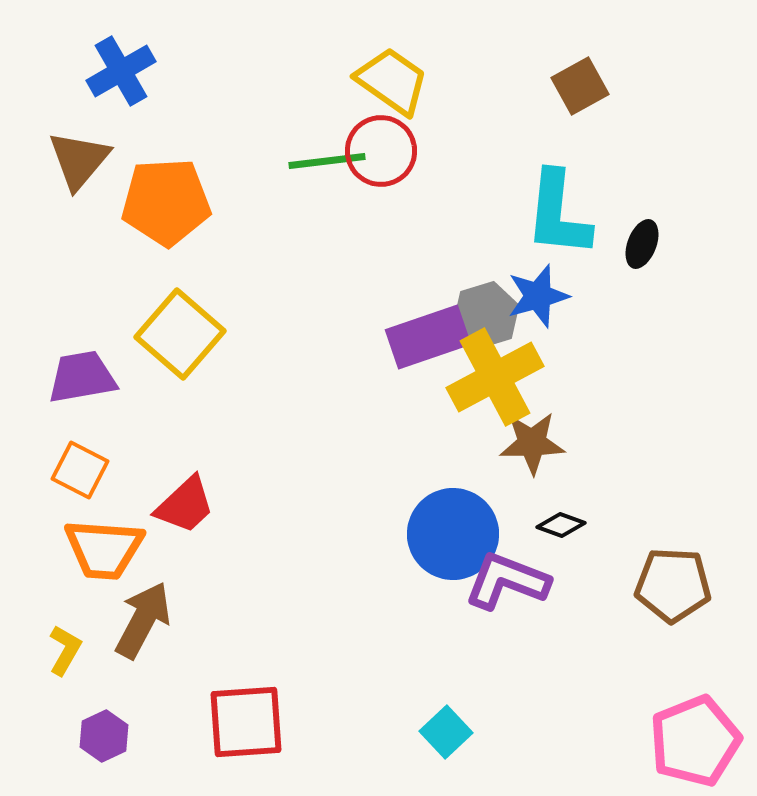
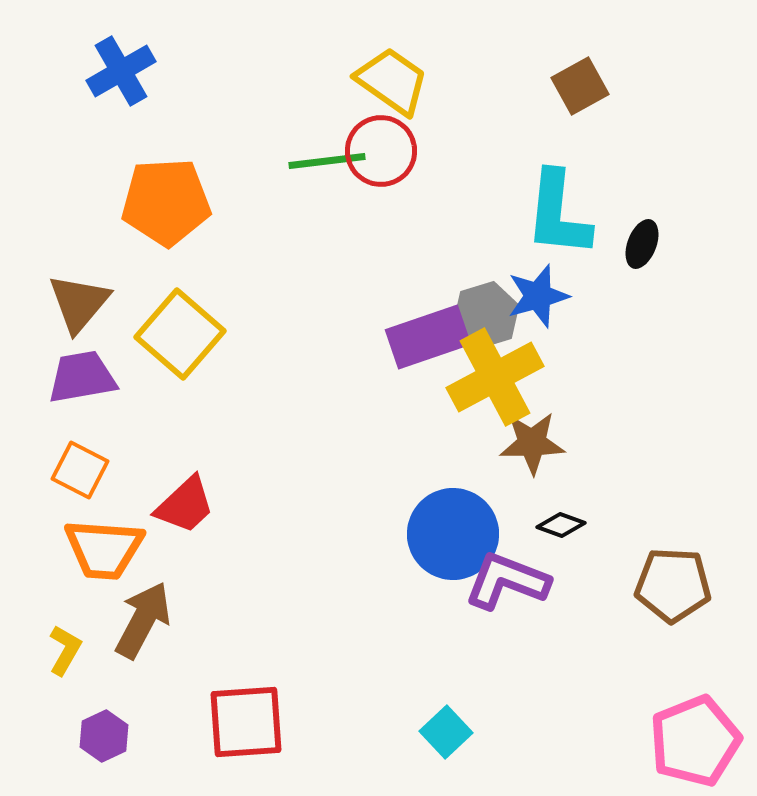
brown triangle: moved 143 px down
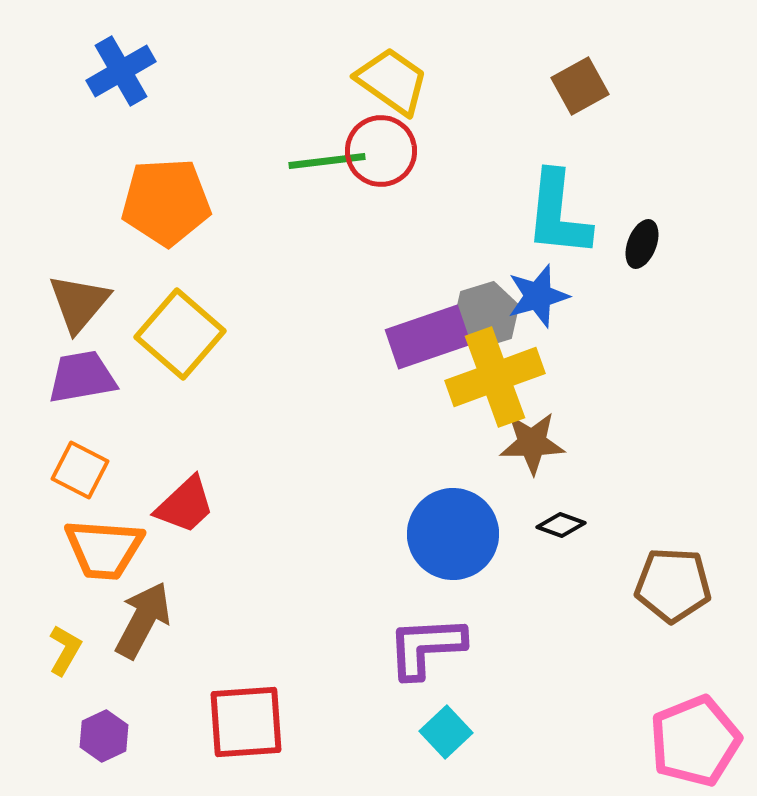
yellow cross: rotated 8 degrees clockwise
purple L-shape: moved 81 px left, 66 px down; rotated 24 degrees counterclockwise
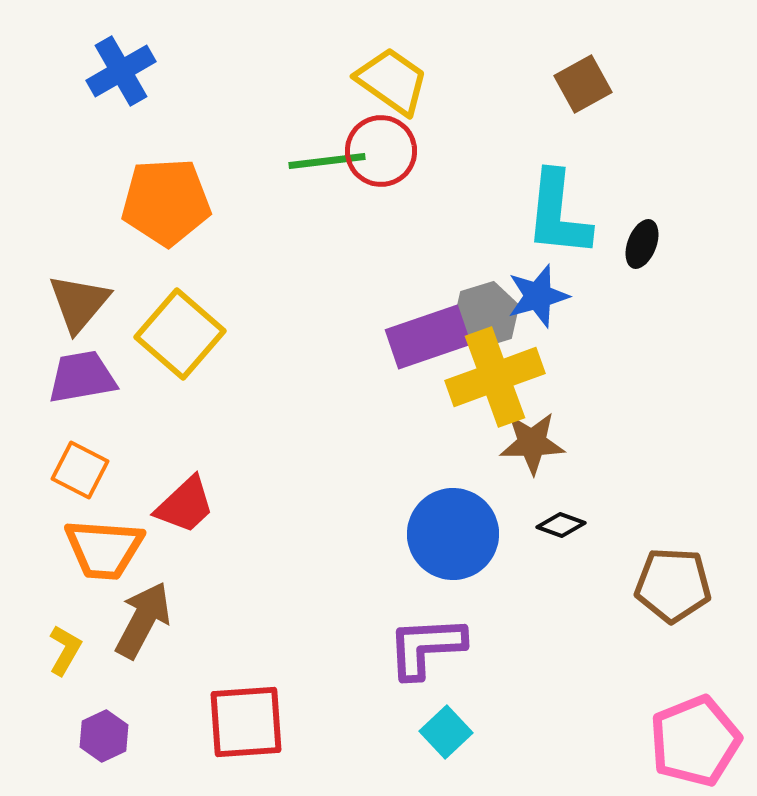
brown square: moved 3 px right, 2 px up
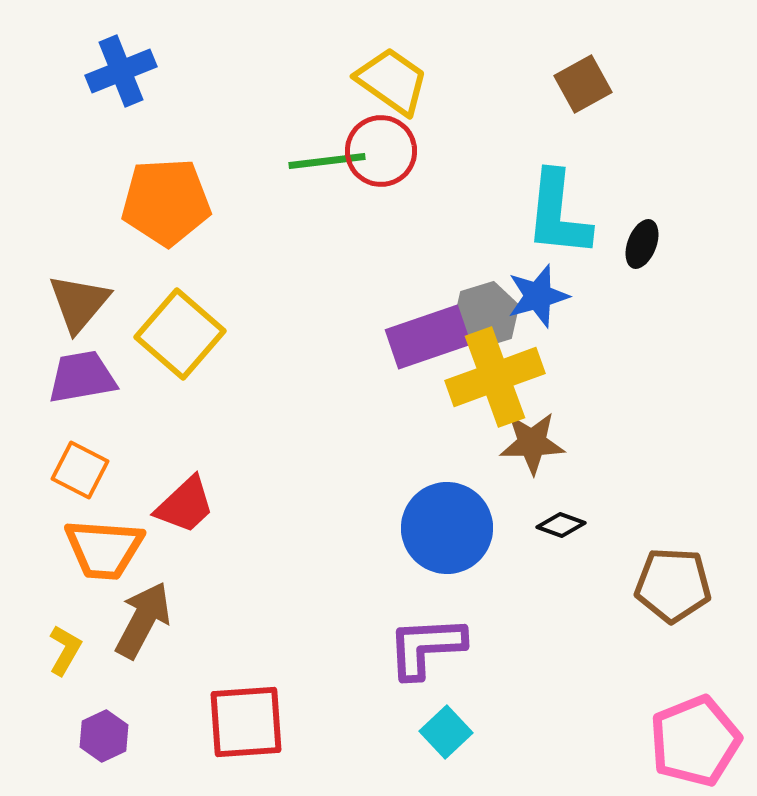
blue cross: rotated 8 degrees clockwise
blue circle: moved 6 px left, 6 px up
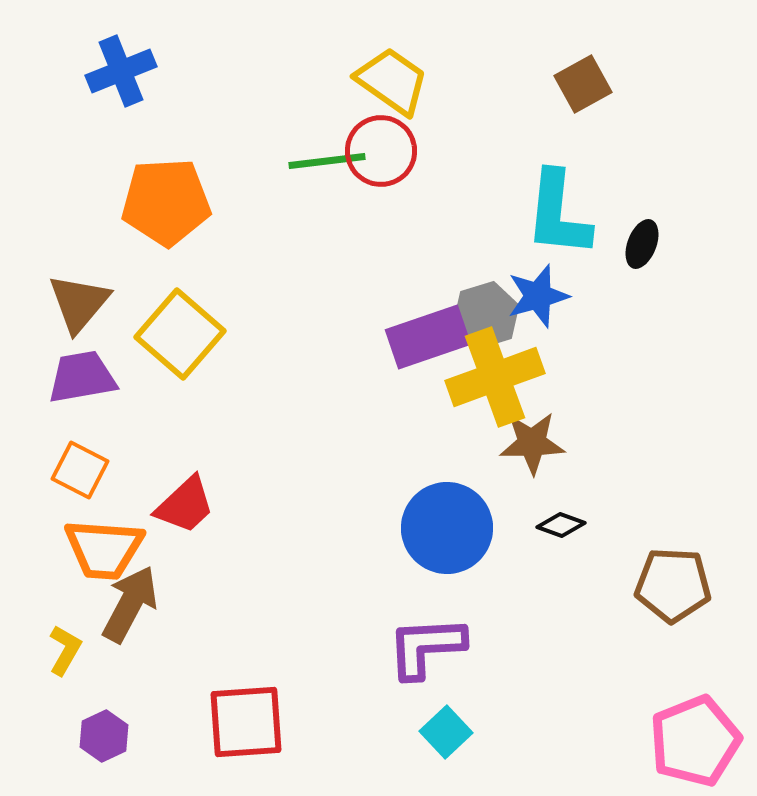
brown arrow: moved 13 px left, 16 px up
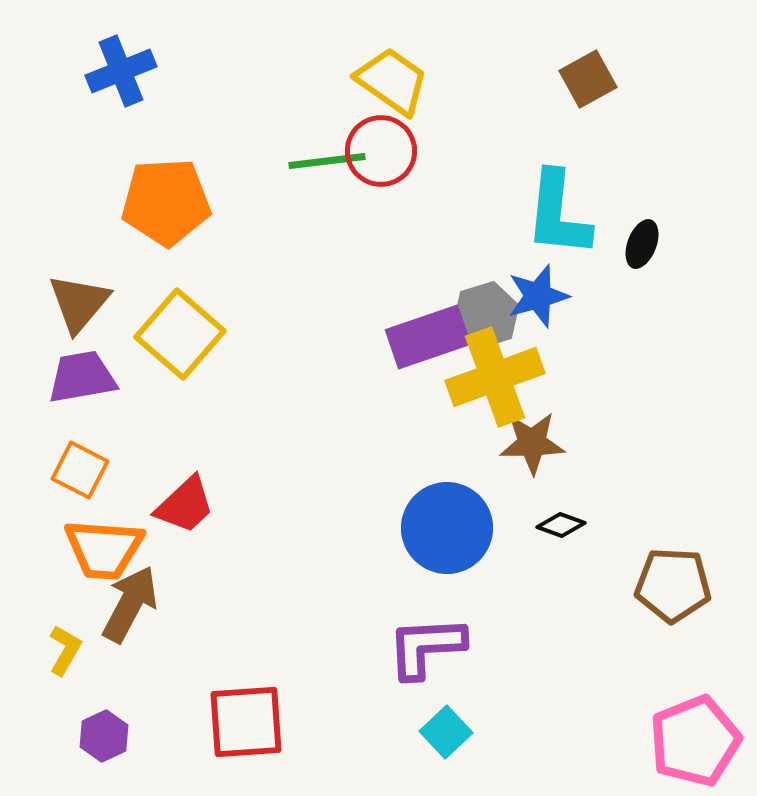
brown square: moved 5 px right, 5 px up
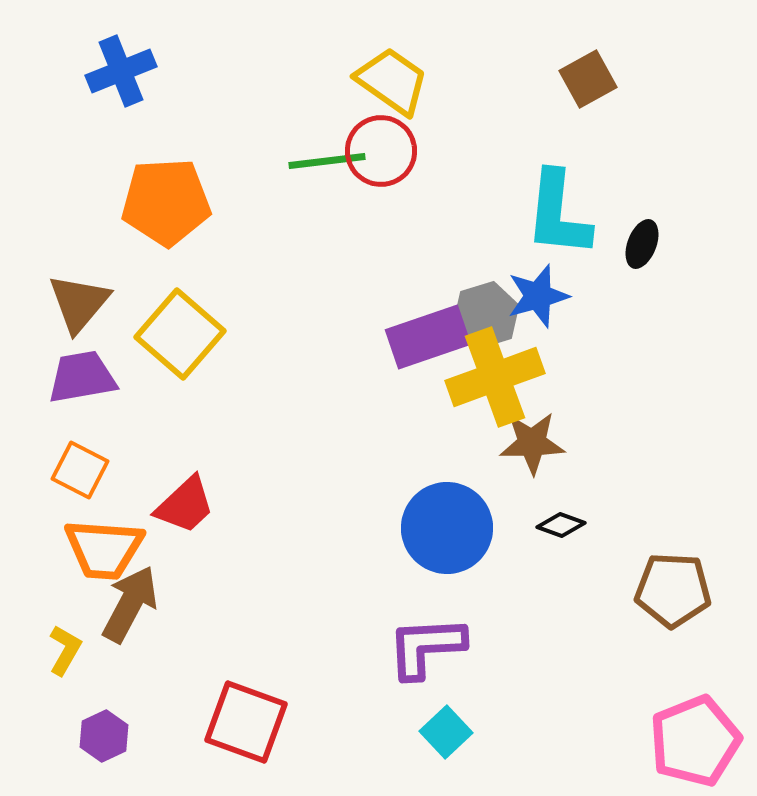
brown pentagon: moved 5 px down
red square: rotated 24 degrees clockwise
